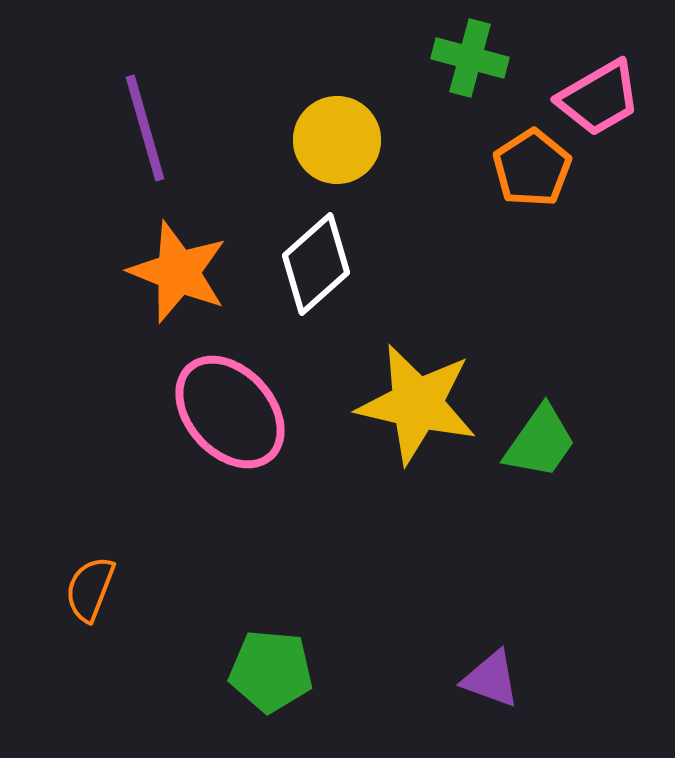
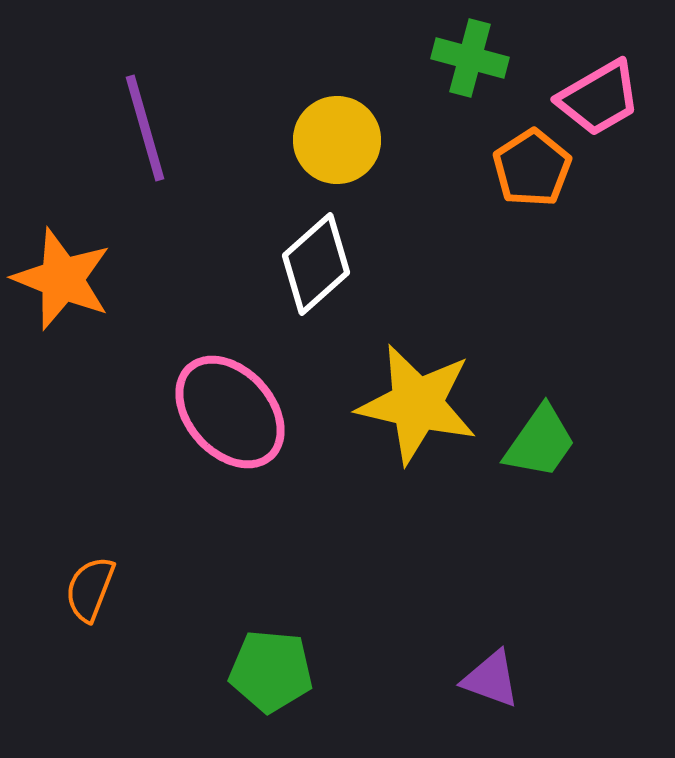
orange star: moved 116 px left, 7 px down
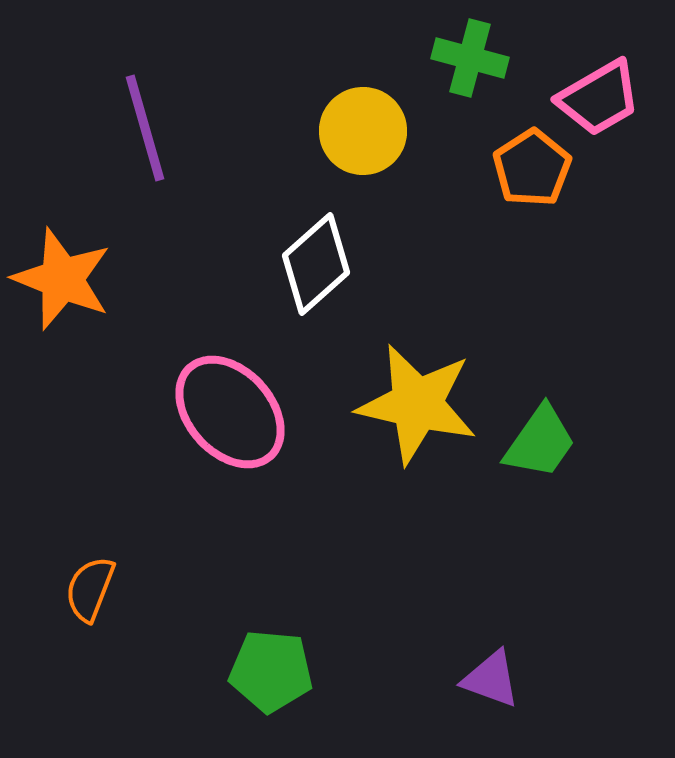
yellow circle: moved 26 px right, 9 px up
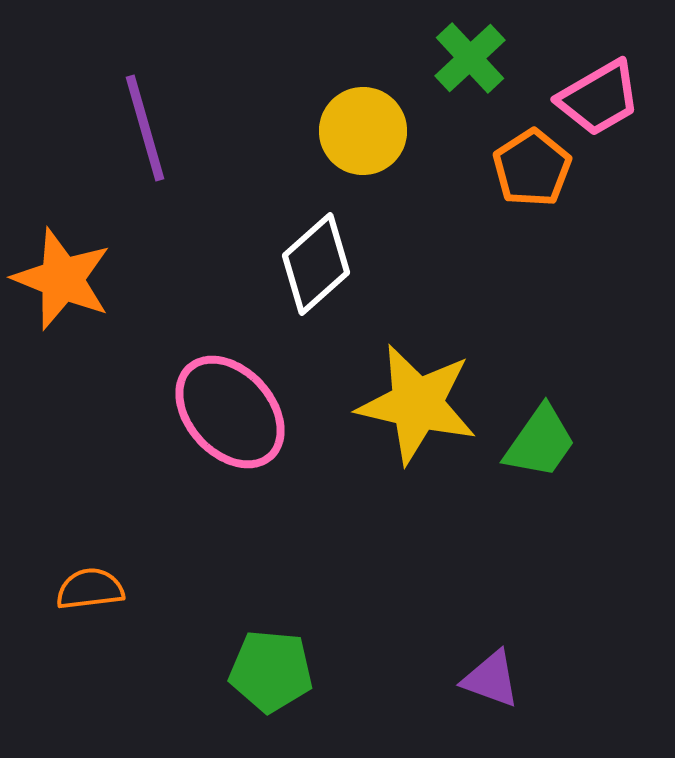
green cross: rotated 32 degrees clockwise
orange semicircle: rotated 62 degrees clockwise
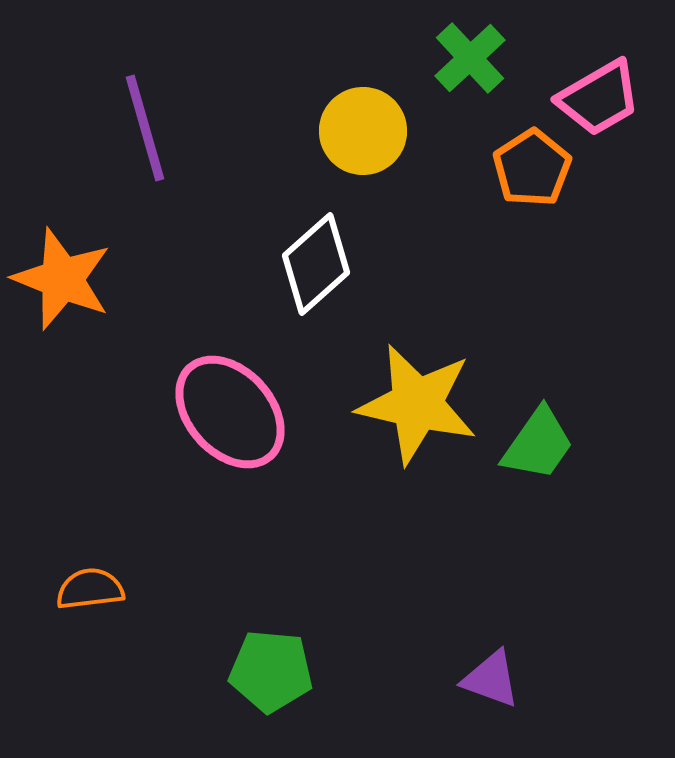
green trapezoid: moved 2 px left, 2 px down
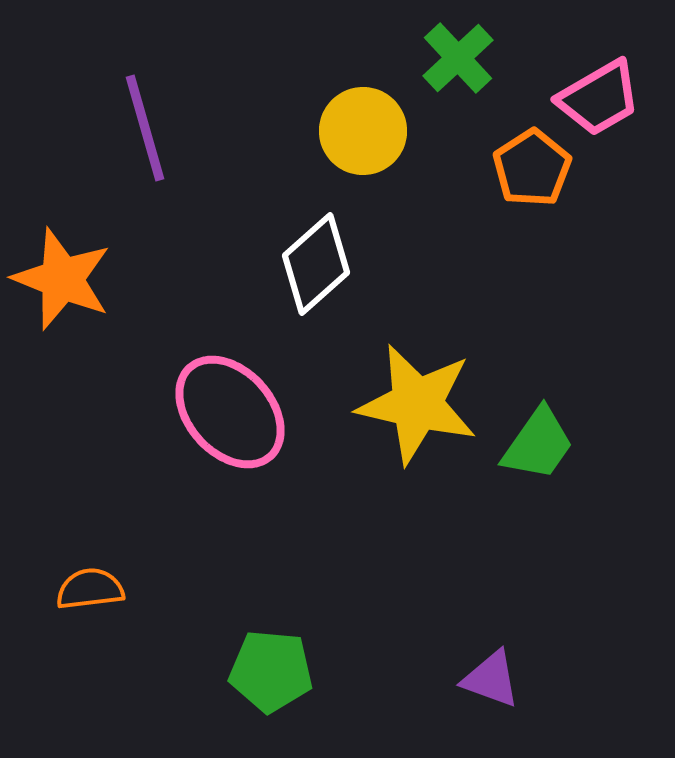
green cross: moved 12 px left
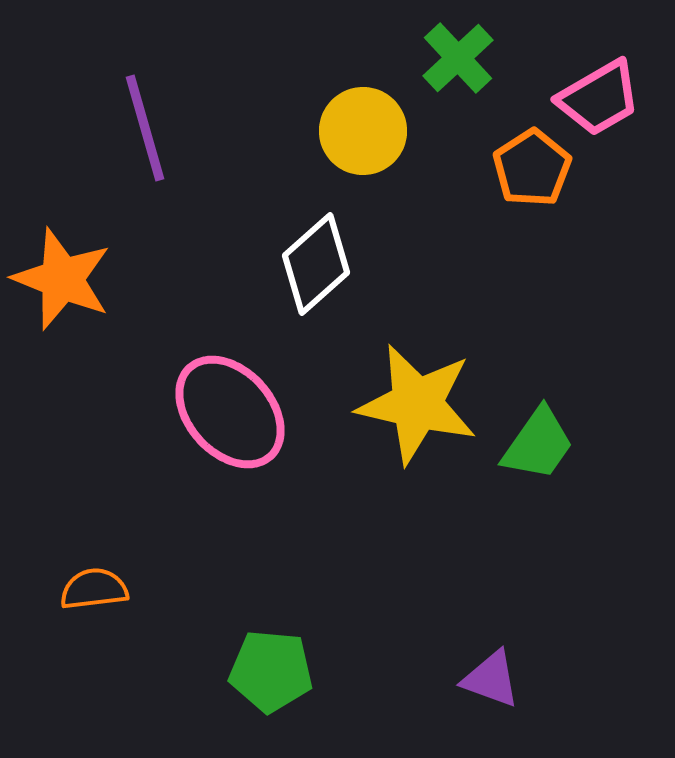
orange semicircle: moved 4 px right
